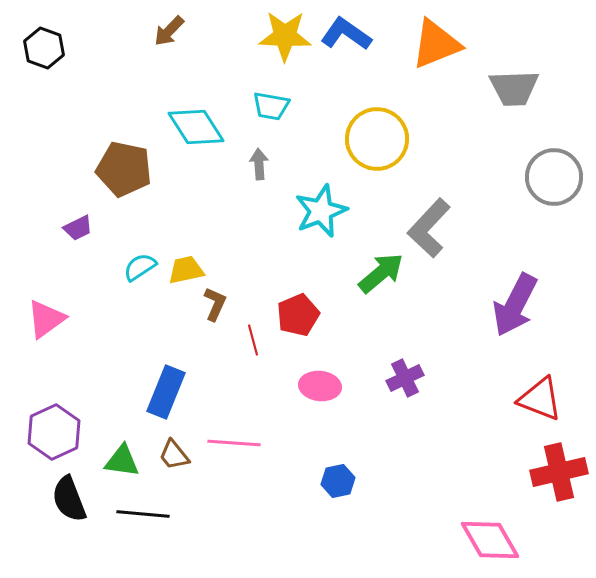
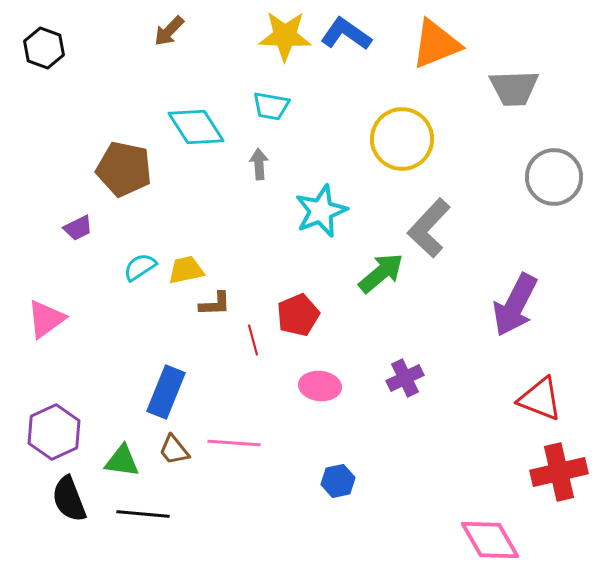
yellow circle: moved 25 px right
brown L-shape: rotated 64 degrees clockwise
brown trapezoid: moved 5 px up
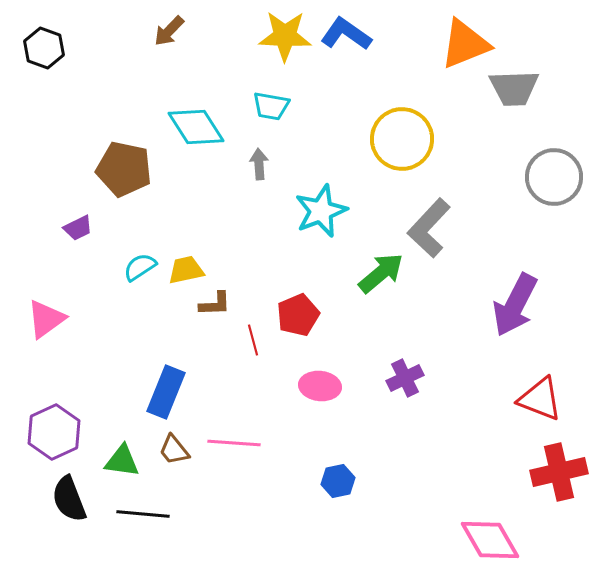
orange triangle: moved 29 px right
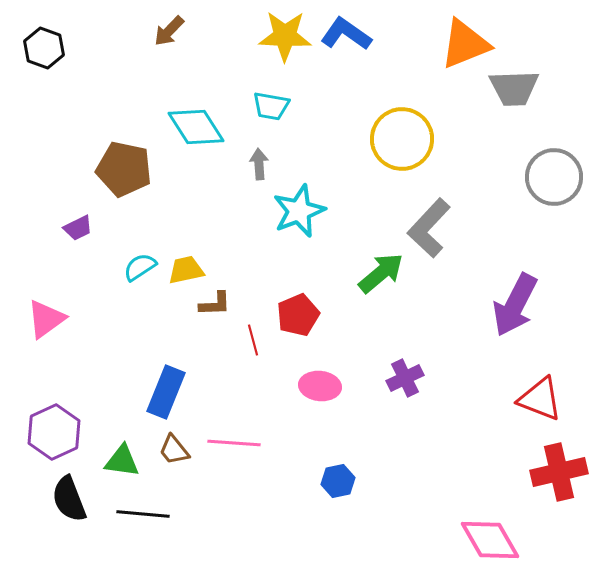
cyan star: moved 22 px left
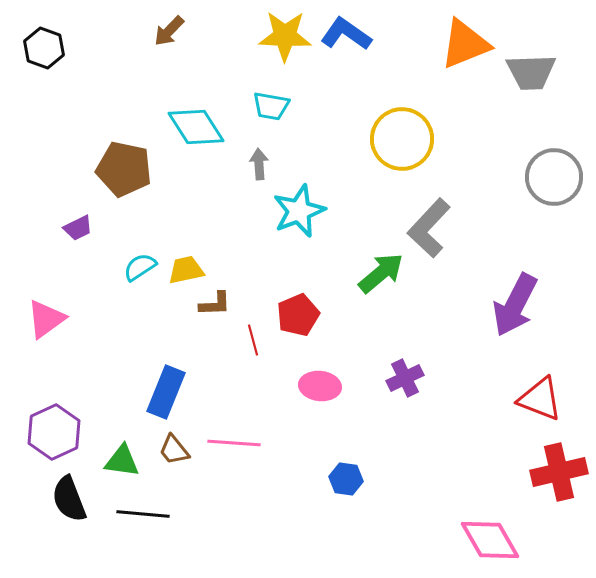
gray trapezoid: moved 17 px right, 16 px up
blue hexagon: moved 8 px right, 2 px up; rotated 20 degrees clockwise
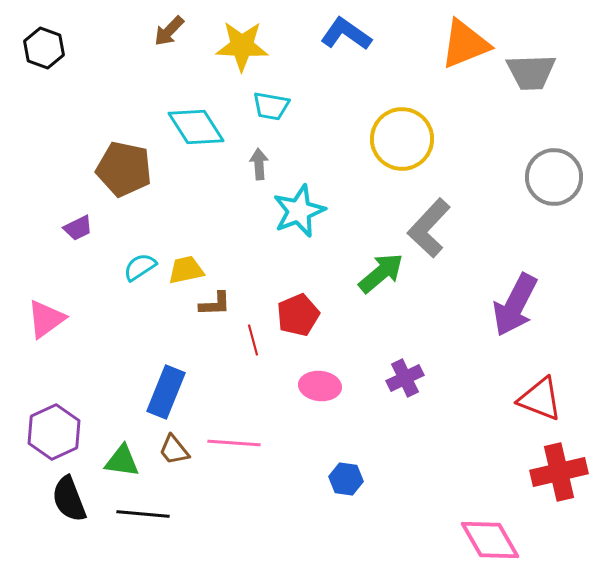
yellow star: moved 43 px left, 10 px down
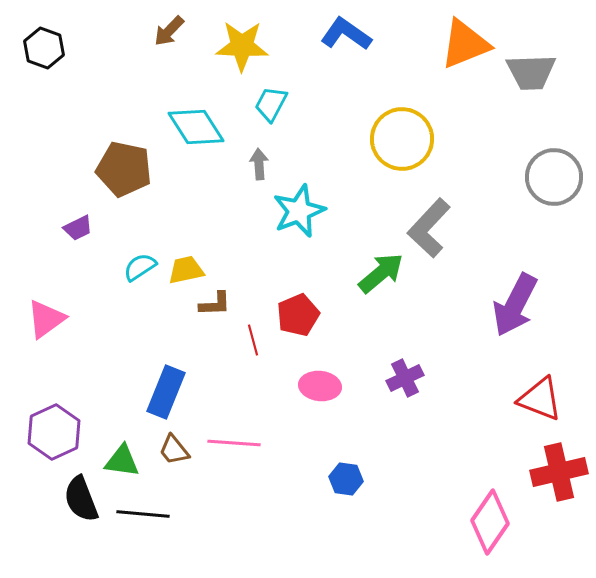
cyan trapezoid: moved 2 px up; rotated 108 degrees clockwise
black semicircle: moved 12 px right
pink diamond: moved 18 px up; rotated 64 degrees clockwise
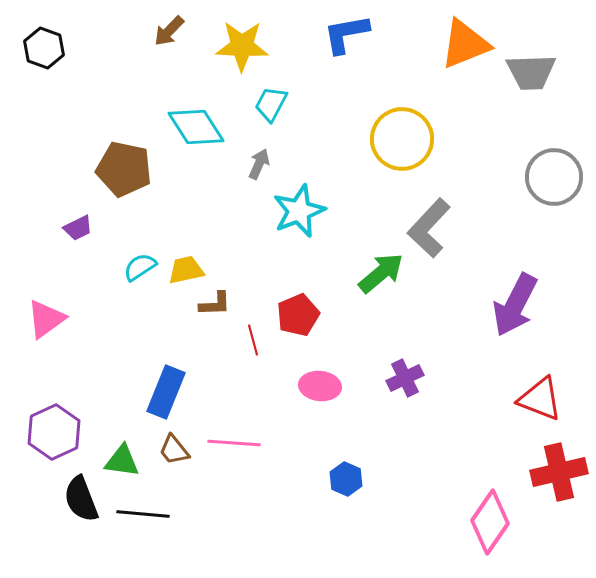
blue L-shape: rotated 45 degrees counterclockwise
gray arrow: rotated 28 degrees clockwise
blue hexagon: rotated 16 degrees clockwise
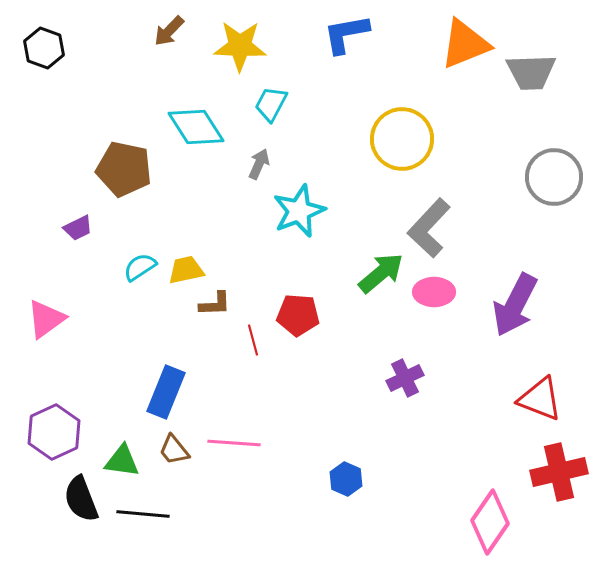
yellow star: moved 2 px left
red pentagon: rotated 27 degrees clockwise
pink ellipse: moved 114 px right, 94 px up; rotated 6 degrees counterclockwise
